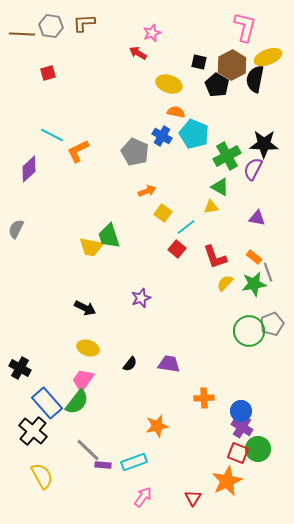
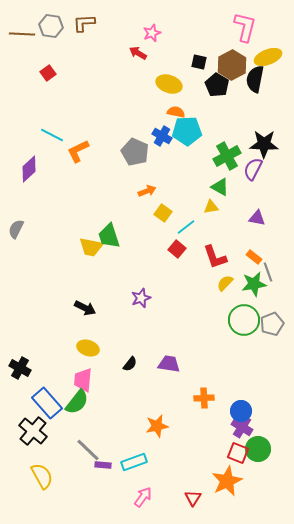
red square at (48, 73): rotated 21 degrees counterclockwise
cyan pentagon at (194, 134): moved 7 px left, 3 px up; rotated 24 degrees counterclockwise
green circle at (249, 331): moved 5 px left, 11 px up
pink trapezoid at (83, 380): rotated 30 degrees counterclockwise
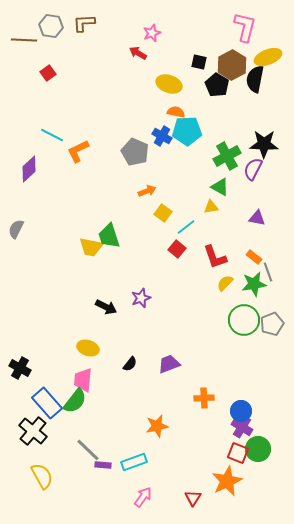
brown line at (22, 34): moved 2 px right, 6 px down
black arrow at (85, 308): moved 21 px right, 1 px up
purple trapezoid at (169, 364): rotated 30 degrees counterclockwise
green semicircle at (77, 402): moved 2 px left, 1 px up
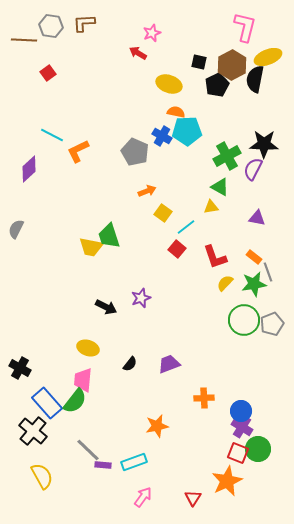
black pentagon at (217, 85): rotated 15 degrees clockwise
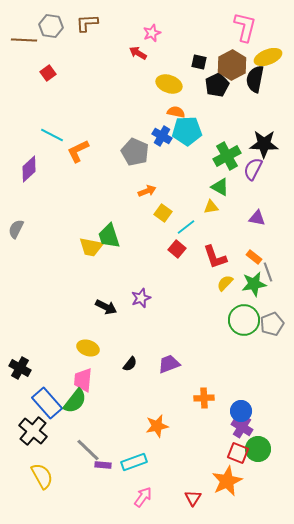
brown L-shape at (84, 23): moved 3 px right
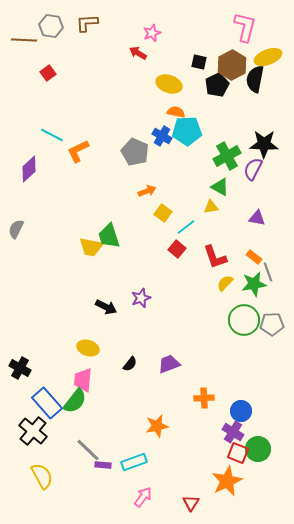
gray pentagon at (272, 324): rotated 20 degrees clockwise
purple cross at (242, 427): moved 9 px left, 5 px down
red triangle at (193, 498): moved 2 px left, 5 px down
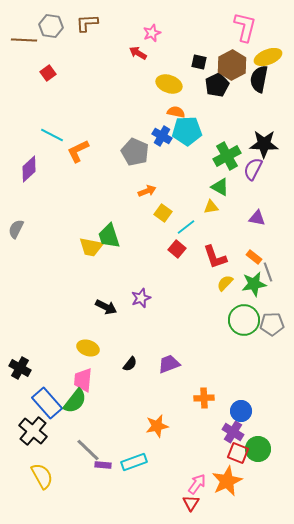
black semicircle at (255, 79): moved 4 px right
pink arrow at (143, 497): moved 54 px right, 13 px up
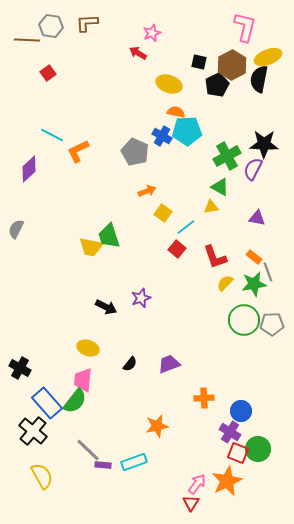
brown line at (24, 40): moved 3 px right
purple cross at (233, 432): moved 3 px left
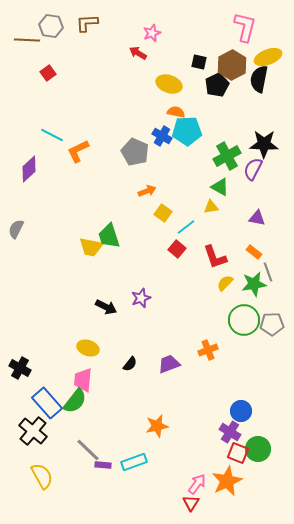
orange rectangle at (254, 257): moved 5 px up
orange cross at (204, 398): moved 4 px right, 48 px up; rotated 18 degrees counterclockwise
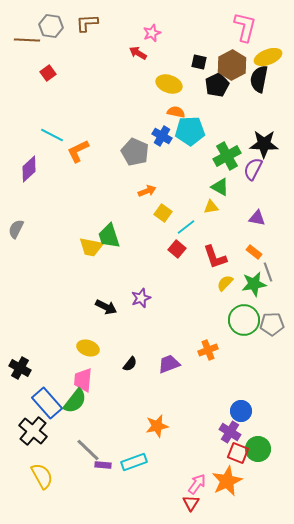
cyan pentagon at (187, 131): moved 3 px right
